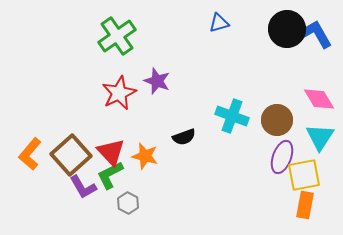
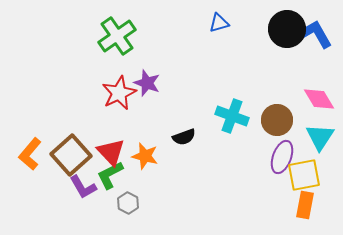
purple star: moved 10 px left, 2 px down
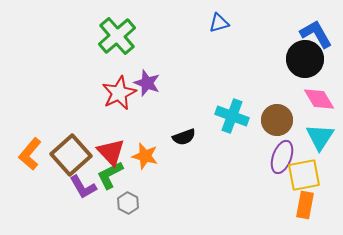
black circle: moved 18 px right, 30 px down
green cross: rotated 6 degrees counterclockwise
